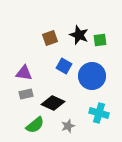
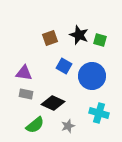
green square: rotated 24 degrees clockwise
gray rectangle: rotated 24 degrees clockwise
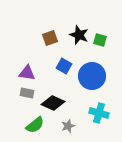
purple triangle: moved 3 px right
gray rectangle: moved 1 px right, 1 px up
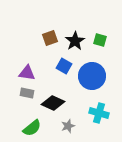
black star: moved 4 px left, 6 px down; rotated 18 degrees clockwise
green semicircle: moved 3 px left, 3 px down
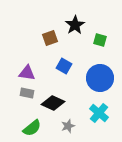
black star: moved 16 px up
blue circle: moved 8 px right, 2 px down
cyan cross: rotated 24 degrees clockwise
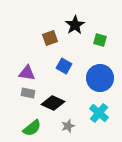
gray rectangle: moved 1 px right
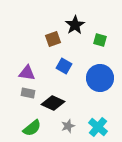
brown square: moved 3 px right, 1 px down
cyan cross: moved 1 px left, 14 px down
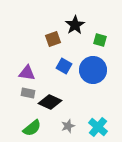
blue circle: moved 7 px left, 8 px up
black diamond: moved 3 px left, 1 px up
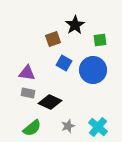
green square: rotated 24 degrees counterclockwise
blue square: moved 3 px up
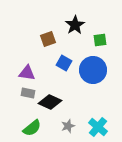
brown square: moved 5 px left
